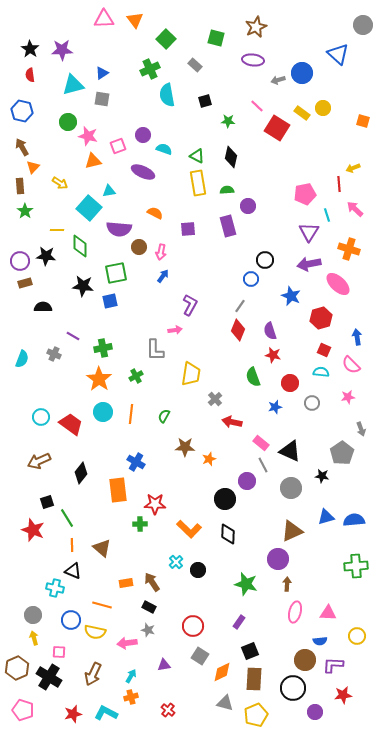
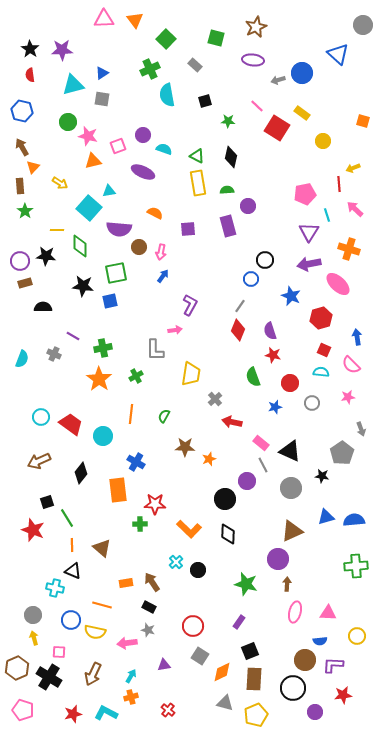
yellow circle at (323, 108): moved 33 px down
cyan circle at (103, 412): moved 24 px down
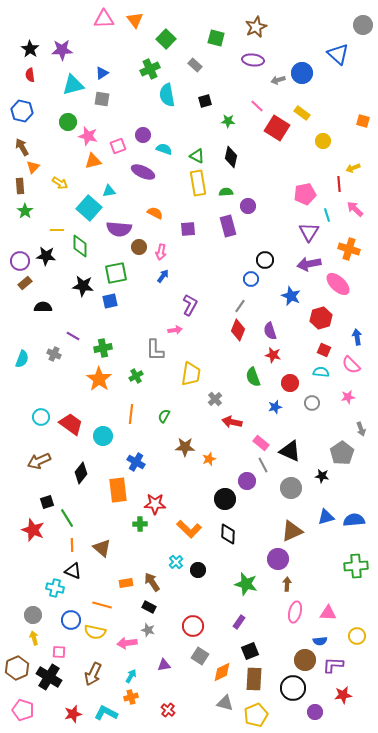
green semicircle at (227, 190): moved 1 px left, 2 px down
brown rectangle at (25, 283): rotated 24 degrees counterclockwise
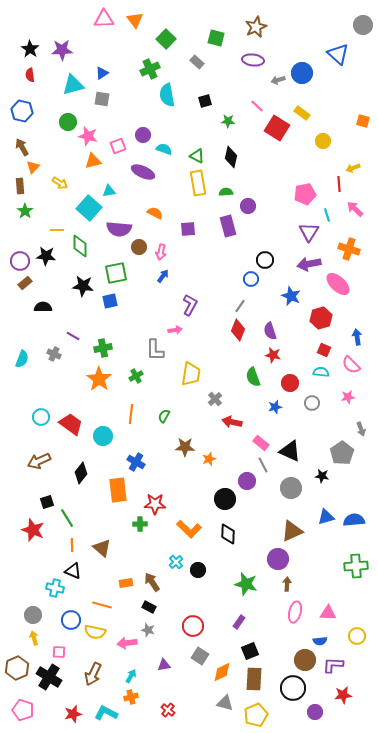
gray rectangle at (195, 65): moved 2 px right, 3 px up
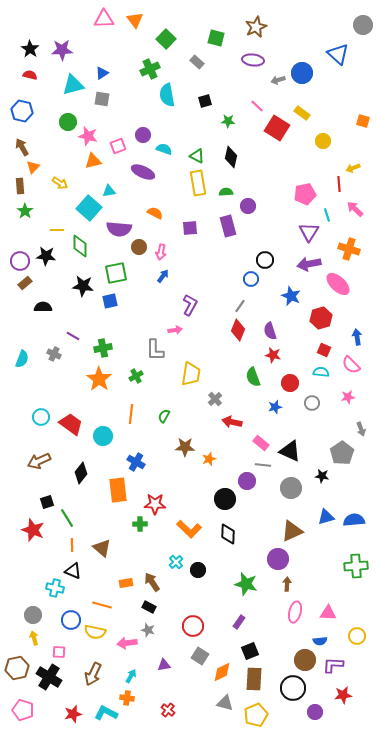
red semicircle at (30, 75): rotated 112 degrees clockwise
purple square at (188, 229): moved 2 px right, 1 px up
gray line at (263, 465): rotated 56 degrees counterclockwise
brown hexagon at (17, 668): rotated 10 degrees clockwise
orange cross at (131, 697): moved 4 px left, 1 px down; rotated 24 degrees clockwise
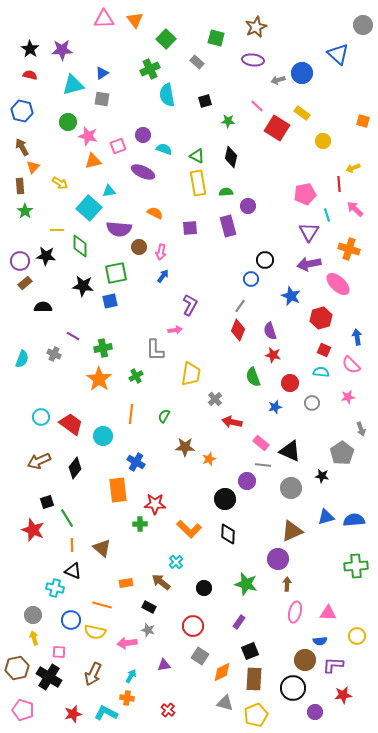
black diamond at (81, 473): moved 6 px left, 5 px up
black circle at (198, 570): moved 6 px right, 18 px down
brown arrow at (152, 582): moved 9 px right; rotated 18 degrees counterclockwise
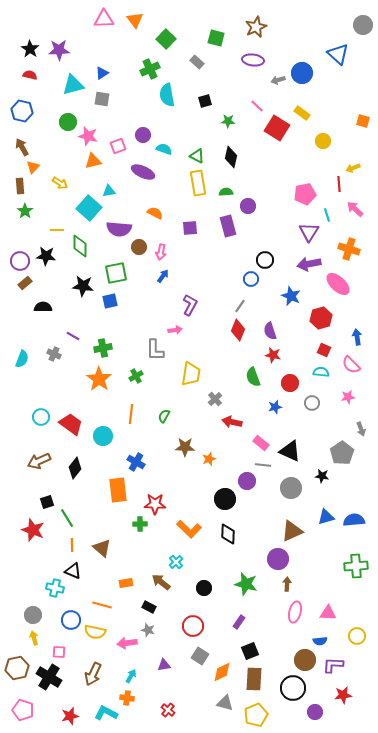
purple star at (62, 50): moved 3 px left
red star at (73, 714): moved 3 px left, 2 px down
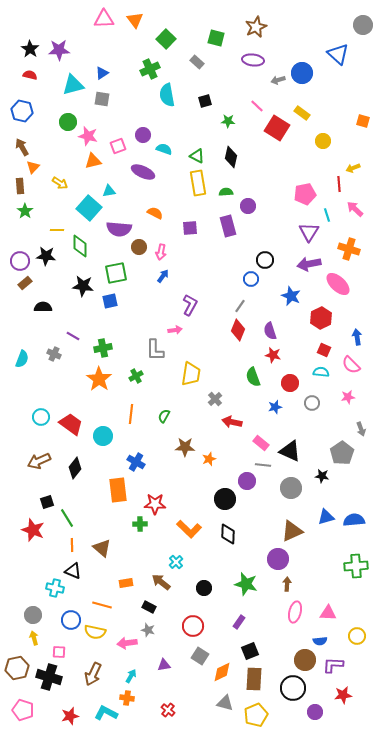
red hexagon at (321, 318): rotated 10 degrees counterclockwise
black cross at (49, 677): rotated 15 degrees counterclockwise
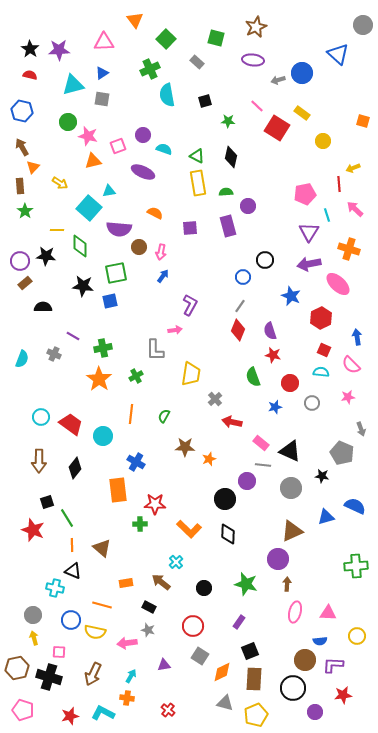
pink triangle at (104, 19): moved 23 px down
blue circle at (251, 279): moved 8 px left, 2 px up
gray pentagon at (342, 453): rotated 15 degrees counterclockwise
brown arrow at (39, 461): rotated 65 degrees counterclockwise
blue semicircle at (354, 520): moved 1 px right, 14 px up; rotated 30 degrees clockwise
cyan L-shape at (106, 713): moved 3 px left
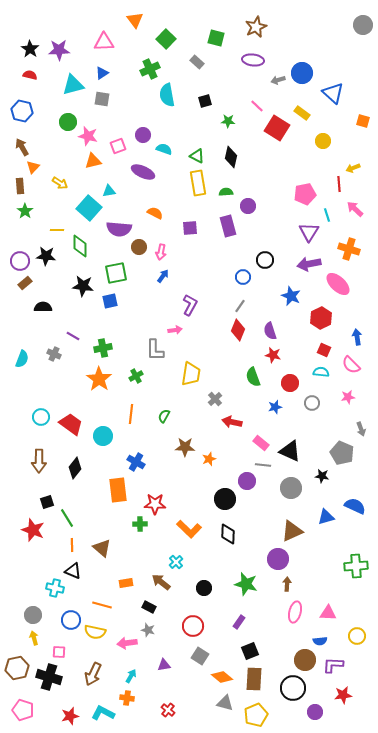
blue triangle at (338, 54): moved 5 px left, 39 px down
orange diamond at (222, 672): moved 5 px down; rotated 65 degrees clockwise
